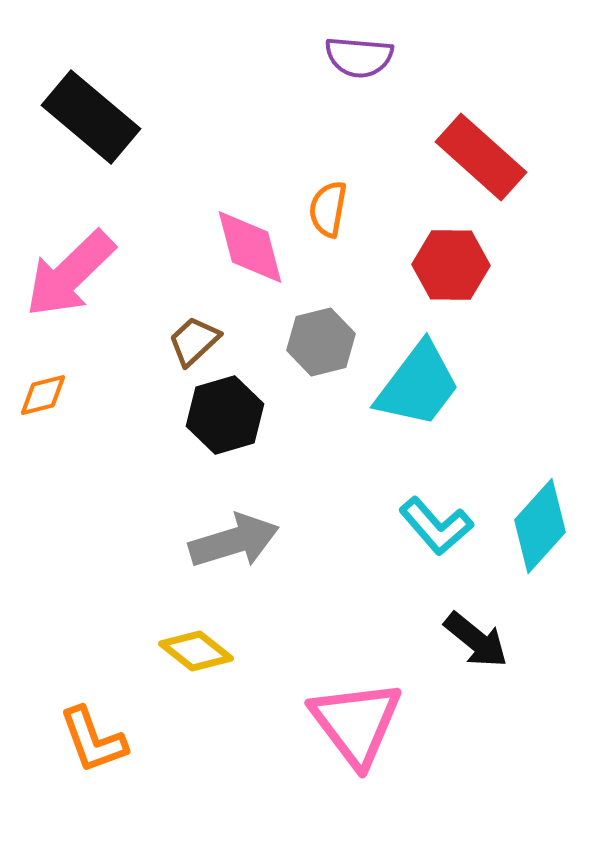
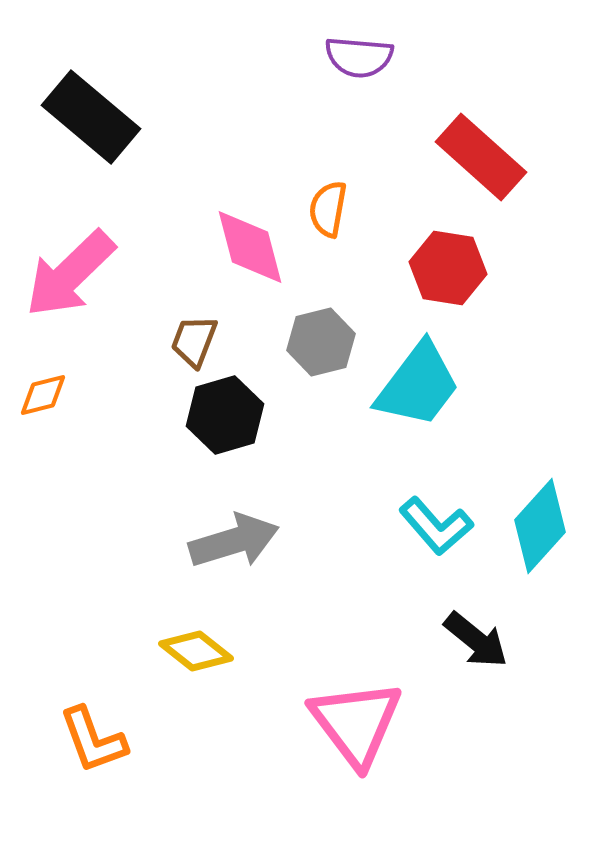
red hexagon: moved 3 px left, 3 px down; rotated 8 degrees clockwise
brown trapezoid: rotated 26 degrees counterclockwise
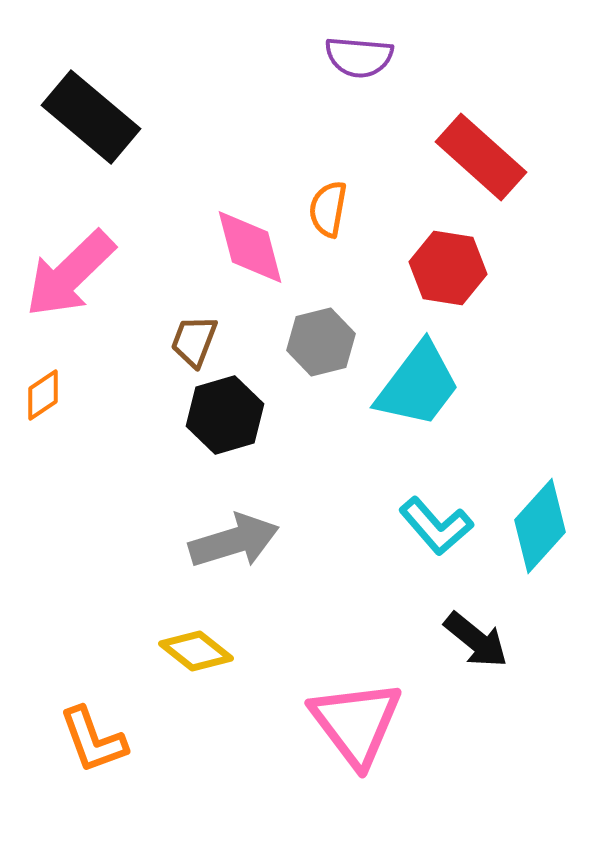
orange diamond: rotated 20 degrees counterclockwise
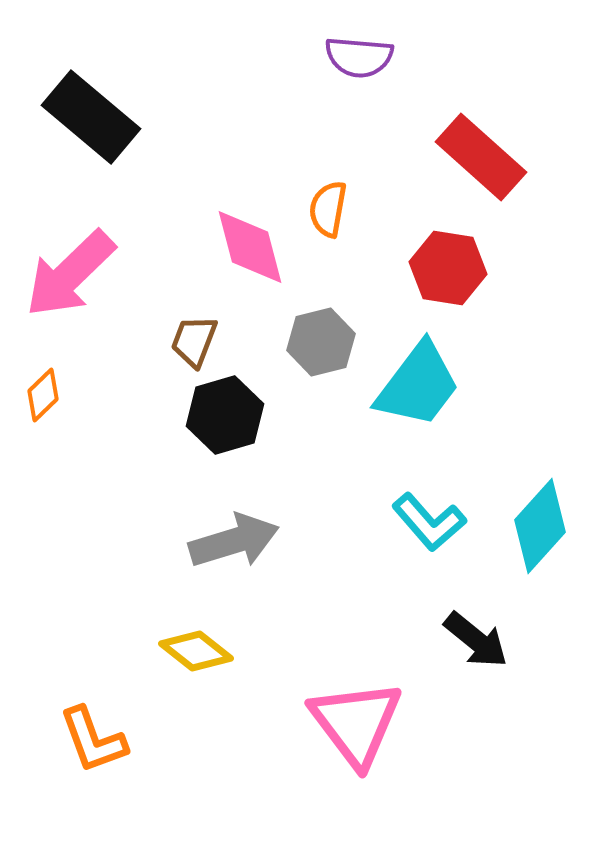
orange diamond: rotated 10 degrees counterclockwise
cyan L-shape: moved 7 px left, 4 px up
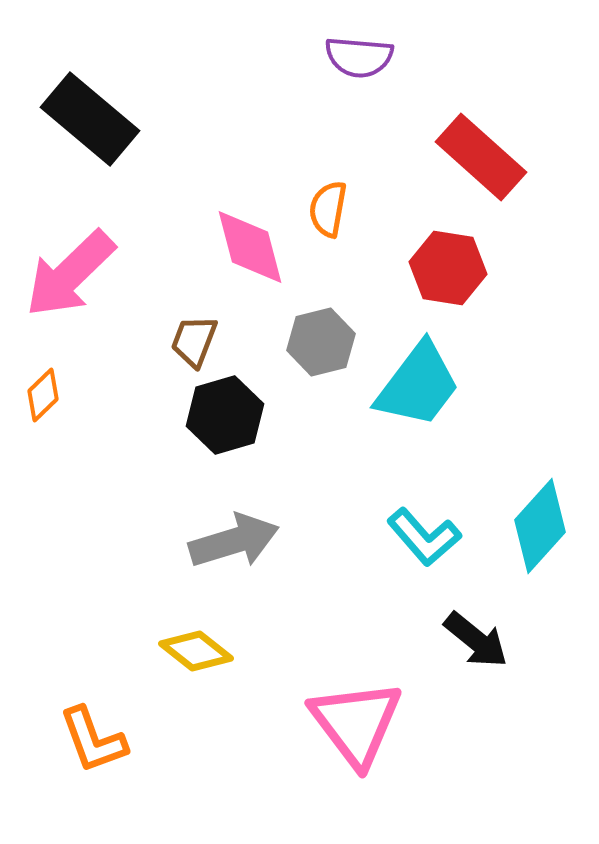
black rectangle: moved 1 px left, 2 px down
cyan L-shape: moved 5 px left, 15 px down
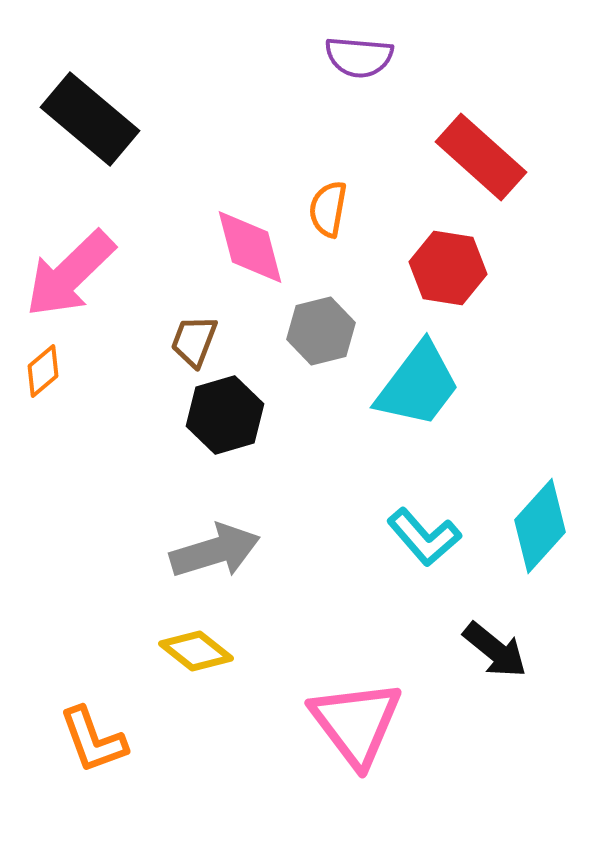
gray hexagon: moved 11 px up
orange diamond: moved 24 px up; rotated 4 degrees clockwise
gray arrow: moved 19 px left, 10 px down
black arrow: moved 19 px right, 10 px down
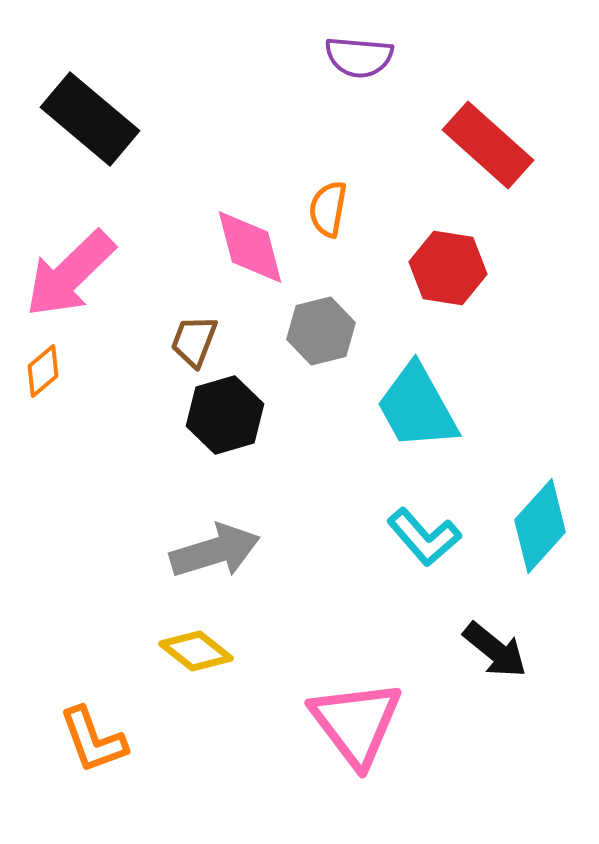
red rectangle: moved 7 px right, 12 px up
cyan trapezoid: moved 1 px left, 22 px down; rotated 114 degrees clockwise
